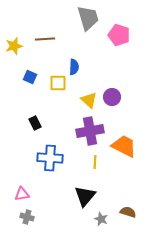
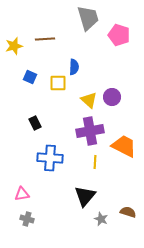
gray cross: moved 2 px down
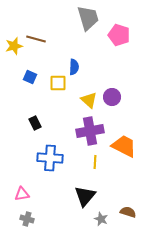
brown line: moved 9 px left; rotated 18 degrees clockwise
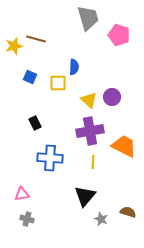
yellow line: moved 2 px left
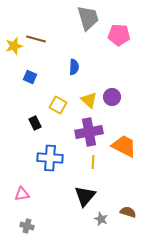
pink pentagon: rotated 15 degrees counterclockwise
yellow square: moved 22 px down; rotated 30 degrees clockwise
purple cross: moved 1 px left, 1 px down
gray cross: moved 7 px down
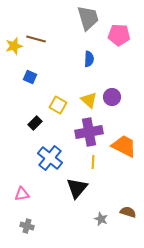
blue semicircle: moved 15 px right, 8 px up
black rectangle: rotated 72 degrees clockwise
blue cross: rotated 35 degrees clockwise
black triangle: moved 8 px left, 8 px up
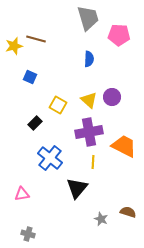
gray cross: moved 1 px right, 8 px down
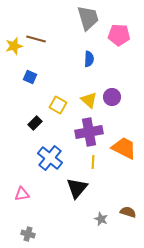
orange trapezoid: moved 2 px down
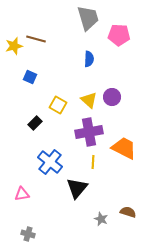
blue cross: moved 4 px down
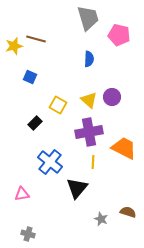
pink pentagon: rotated 10 degrees clockwise
